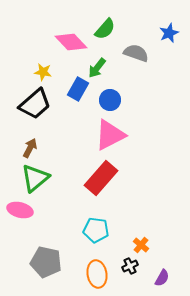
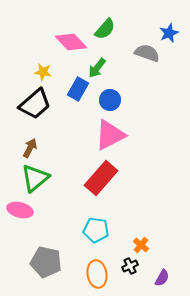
gray semicircle: moved 11 px right
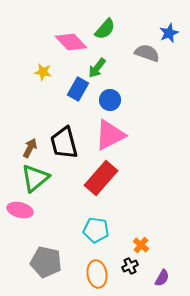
black trapezoid: moved 29 px right, 39 px down; rotated 116 degrees clockwise
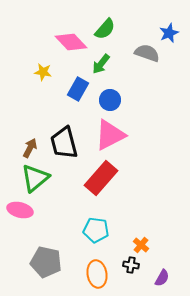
green arrow: moved 4 px right, 4 px up
black cross: moved 1 px right, 1 px up; rotated 35 degrees clockwise
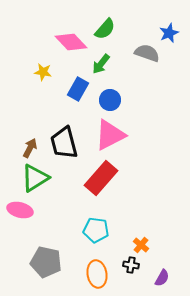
green triangle: rotated 8 degrees clockwise
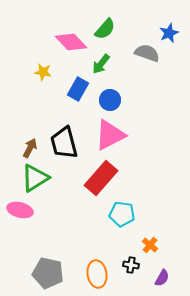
cyan pentagon: moved 26 px right, 16 px up
orange cross: moved 9 px right
gray pentagon: moved 2 px right, 11 px down
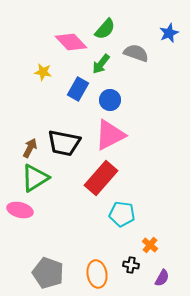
gray semicircle: moved 11 px left
black trapezoid: rotated 64 degrees counterclockwise
gray pentagon: rotated 8 degrees clockwise
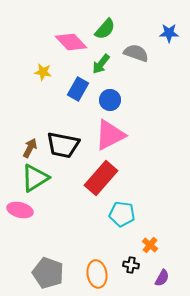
blue star: rotated 24 degrees clockwise
black trapezoid: moved 1 px left, 2 px down
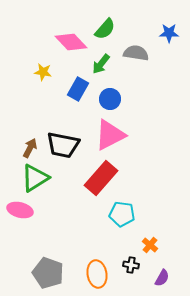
gray semicircle: rotated 10 degrees counterclockwise
blue circle: moved 1 px up
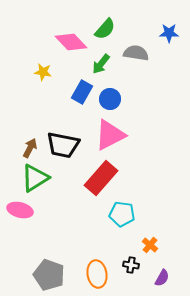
blue rectangle: moved 4 px right, 3 px down
gray pentagon: moved 1 px right, 2 px down
